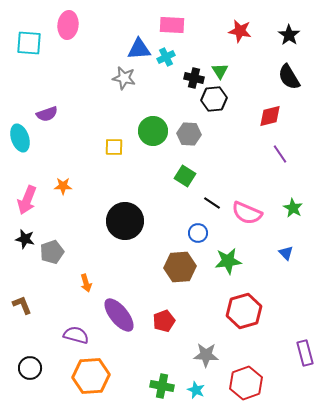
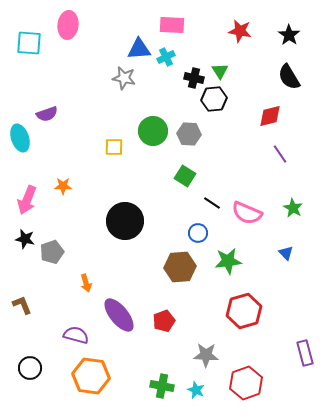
orange hexagon at (91, 376): rotated 12 degrees clockwise
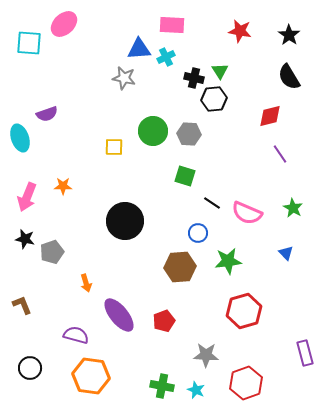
pink ellipse at (68, 25): moved 4 px left, 1 px up; rotated 40 degrees clockwise
green square at (185, 176): rotated 15 degrees counterclockwise
pink arrow at (27, 200): moved 3 px up
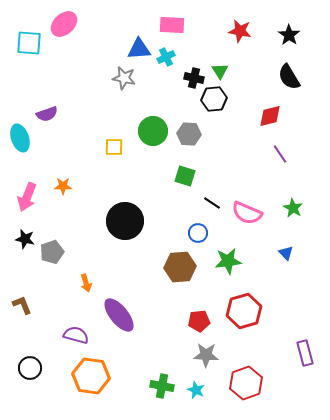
red pentagon at (164, 321): moved 35 px right; rotated 15 degrees clockwise
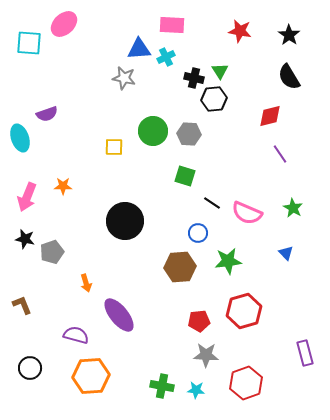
orange hexagon at (91, 376): rotated 12 degrees counterclockwise
cyan star at (196, 390): rotated 18 degrees counterclockwise
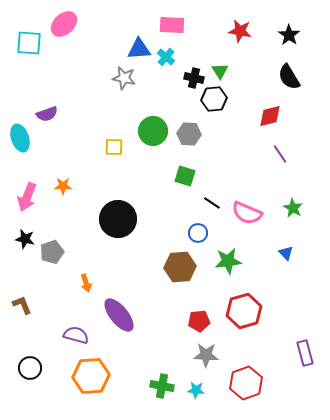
cyan cross at (166, 57): rotated 24 degrees counterclockwise
black circle at (125, 221): moved 7 px left, 2 px up
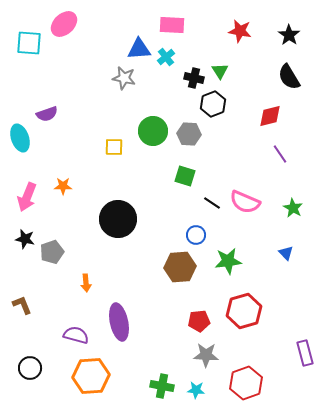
cyan cross at (166, 57): rotated 12 degrees clockwise
black hexagon at (214, 99): moved 1 px left, 5 px down; rotated 15 degrees counterclockwise
pink semicircle at (247, 213): moved 2 px left, 11 px up
blue circle at (198, 233): moved 2 px left, 2 px down
orange arrow at (86, 283): rotated 12 degrees clockwise
purple ellipse at (119, 315): moved 7 px down; rotated 27 degrees clockwise
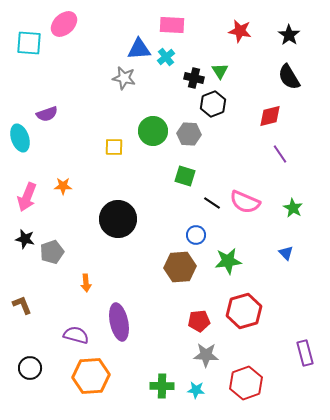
green cross at (162, 386): rotated 10 degrees counterclockwise
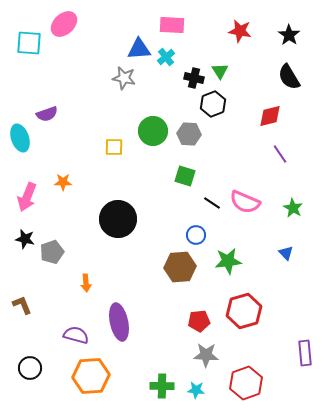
orange star at (63, 186): moved 4 px up
purple rectangle at (305, 353): rotated 10 degrees clockwise
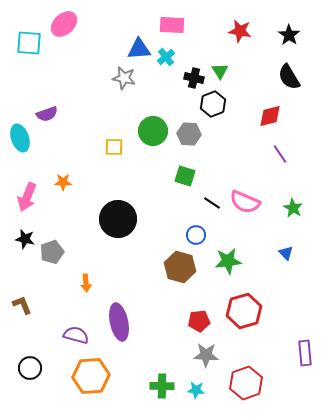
brown hexagon at (180, 267): rotated 20 degrees clockwise
